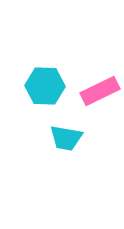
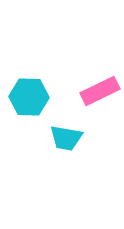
cyan hexagon: moved 16 px left, 11 px down
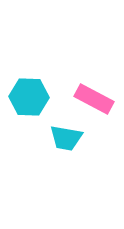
pink rectangle: moved 6 px left, 8 px down; rotated 54 degrees clockwise
